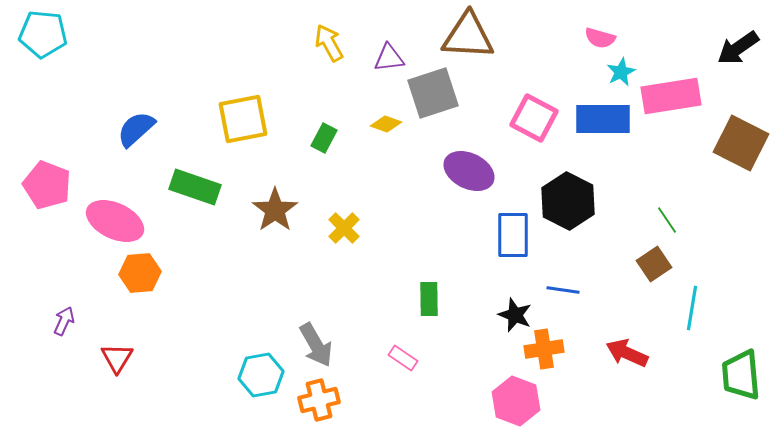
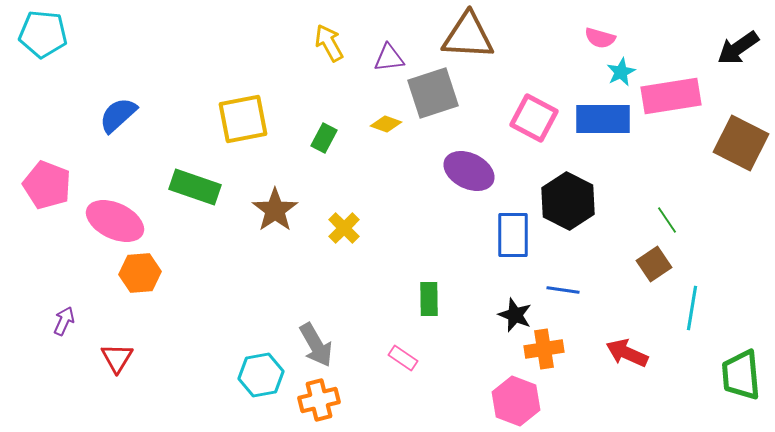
blue semicircle at (136, 129): moved 18 px left, 14 px up
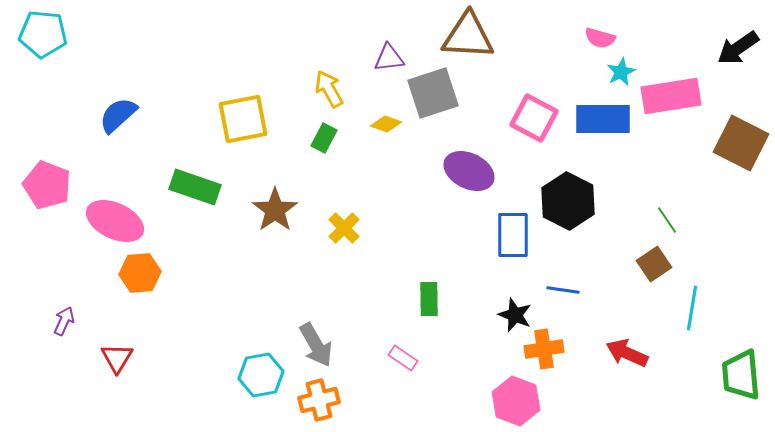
yellow arrow at (329, 43): moved 46 px down
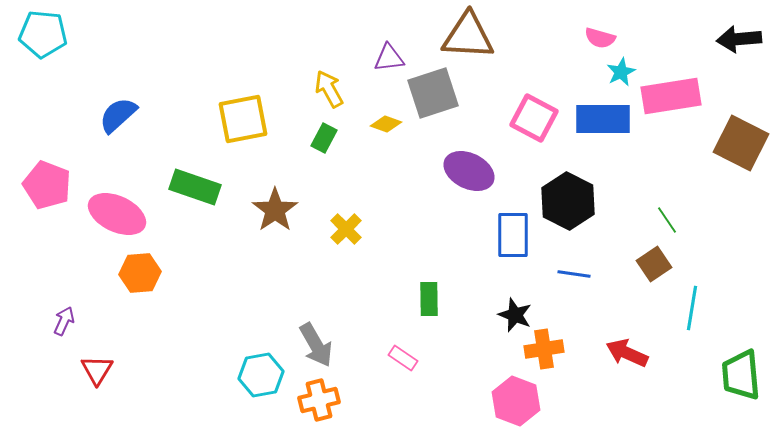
black arrow at (738, 48): moved 1 px right, 9 px up; rotated 30 degrees clockwise
pink ellipse at (115, 221): moved 2 px right, 7 px up
yellow cross at (344, 228): moved 2 px right, 1 px down
blue line at (563, 290): moved 11 px right, 16 px up
red triangle at (117, 358): moved 20 px left, 12 px down
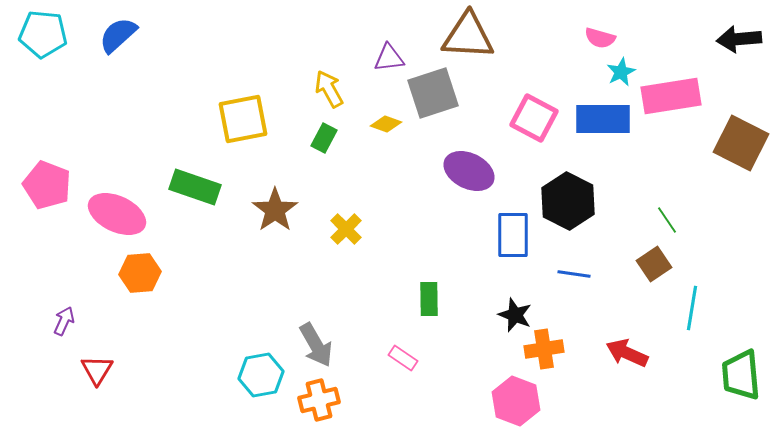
blue semicircle at (118, 115): moved 80 px up
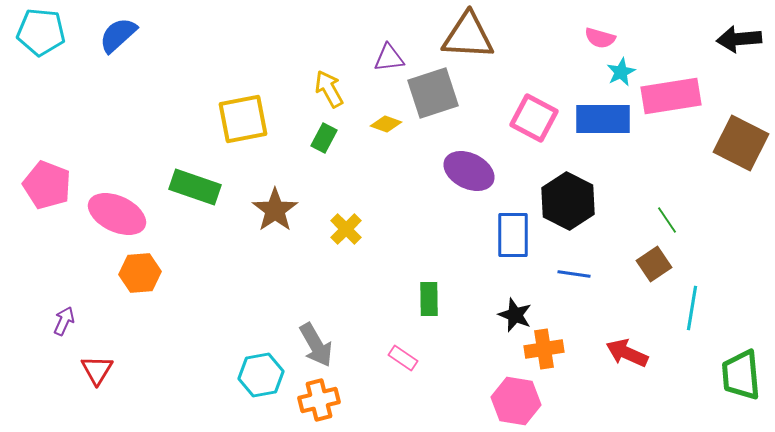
cyan pentagon at (43, 34): moved 2 px left, 2 px up
pink hexagon at (516, 401): rotated 12 degrees counterclockwise
